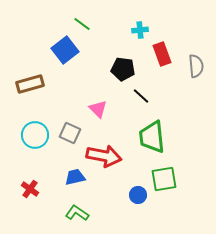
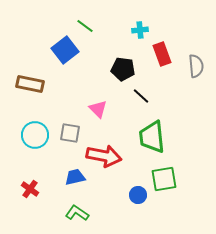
green line: moved 3 px right, 2 px down
brown rectangle: rotated 28 degrees clockwise
gray square: rotated 15 degrees counterclockwise
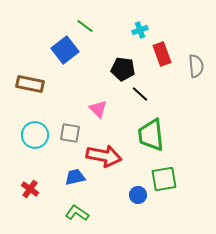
cyan cross: rotated 14 degrees counterclockwise
black line: moved 1 px left, 2 px up
green trapezoid: moved 1 px left, 2 px up
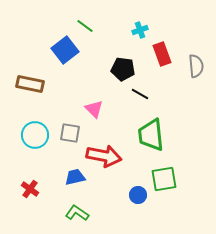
black line: rotated 12 degrees counterclockwise
pink triangle: moved 4 px left
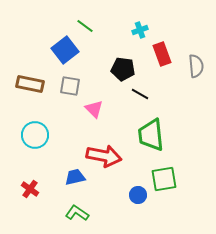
gray square: moved 47 px up
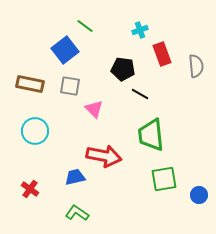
cyan circle: moved 4 px up
blue circle: moved 61 px right
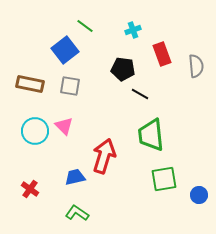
cyan cross: moved 7 px left
pink triangle: moved 30 px left, 17 px down
red arrow: rotated 84 degrees counterclockwise
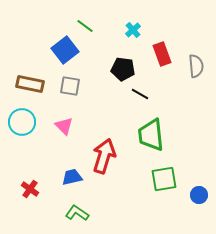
cyan cross: rotated 21 degrees counterclockwise
cyan circle: moved 13 px left, 9 px up
blue trapezoid: moved 3 px left
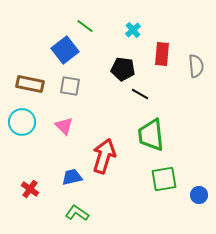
red rectangle: rotated 25 degrees clockwise
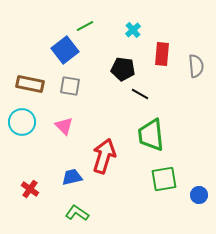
green line: rotated 66 degrees counterclockwise
